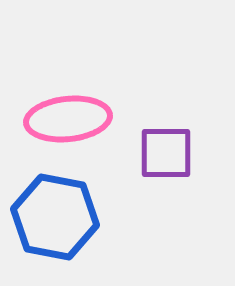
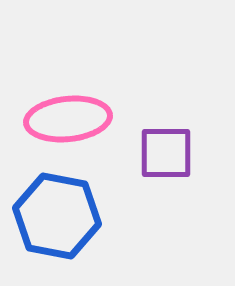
blue hexagon: moved 2 px right, 1 px up
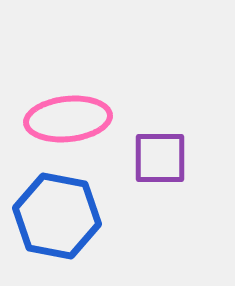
purple square: moved 6 px left, 5 px down
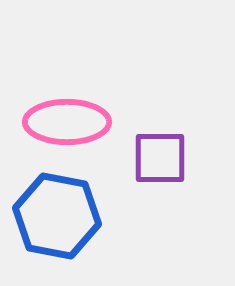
pink ellipse: moved 1 px left, 3 px down; rotated 6 degrees clockwise
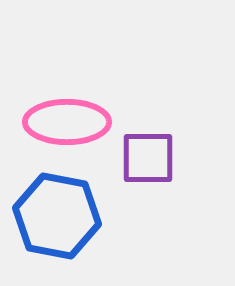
purple square: moved 12 px left
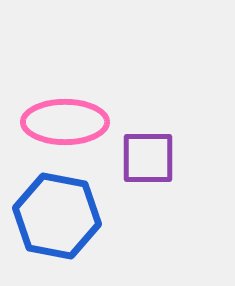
pink ellipse: moved 2 px left
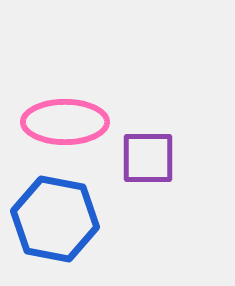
blue hexagon: moved 2 px left, 3 px down
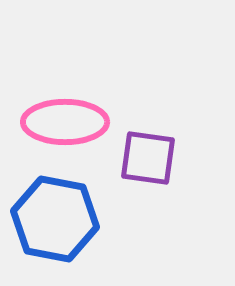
purple square: rotated 8 degrees clockwise
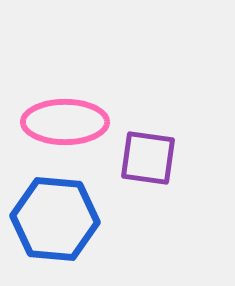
blue hexagon: rotated 6 degrees counterclockwise
